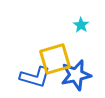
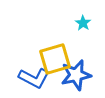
cyan star: moved 2 px right, 2 px up
blue L-shape: moved 1 px left, 1 px down; rotated 12 degrees clockwise
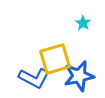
blue star: moved 3 px right, 1 px down
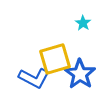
blue star: moved 1 px right, 2 px up; rotated 24 degrees counterclockwise
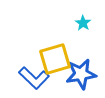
blue star: moved 1 px right; rotated 28 degrees clockwise
blue L-shape: rotated 16 degrees clockwise
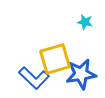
cyan star: moved 2 px right, 1 px up; rotated 21 degrees counterclockwise
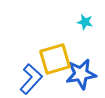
blue L-shape: moved 3 px left, 1 px down; rotated 92 degrees counterclockwise
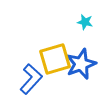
blue star: moved 10 px up; rotated 12 degrees counterclockwise
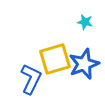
blue star: moved 3 px right
blue L-shape: rotated 16 degrees counterclockwise
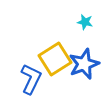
yellow square: rotated 16 degrees counterclockwise
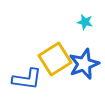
blue L-shape: moved 4 px left; rotated 72 degrees clockwise
